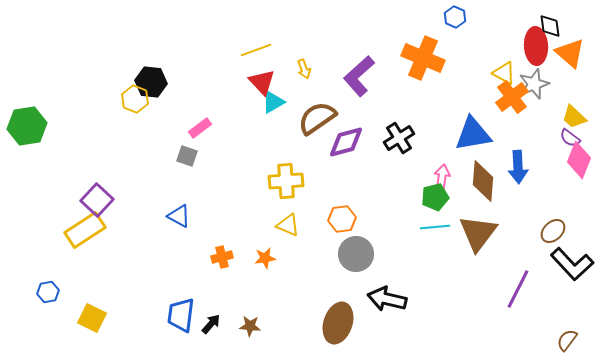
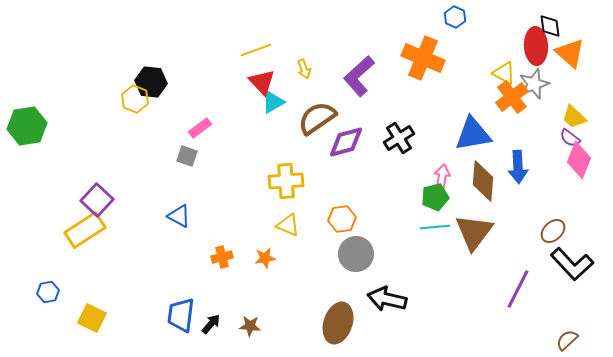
brown triangle at (478, 233): moved 4 px left, 1 px up
brown semicircle at (567, 340): rotated 10 degrees clockwise
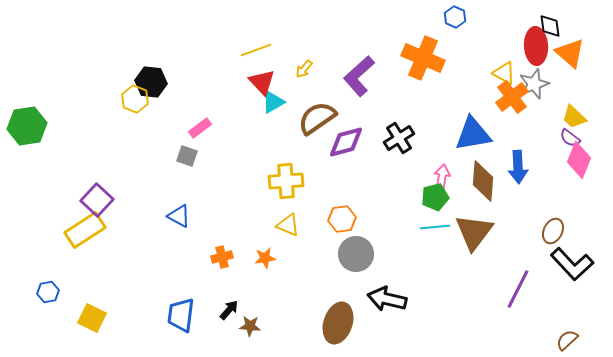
yellow arrow at (304, 69): rotated 60 degrees clockwise
brown ellipse at (553, 231): rotated 20 degrees counterclockwise
black arrow at (211, 324): moved 18 px right, 14 px up
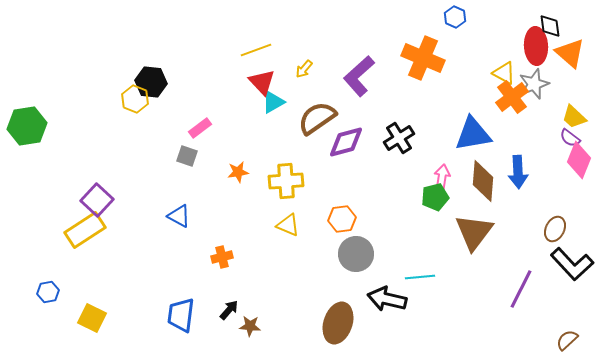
blue arrow at (518, 167): moved 5 px down
cyan line at (435, 227): moved 15 px left, 50 px down
brown ellipse at (553, 231): moved 2 px right, 2 px up
orange star at (265, 258): moved 27 px left, 86 px up
purple line at (518, 289): moved 3 px right
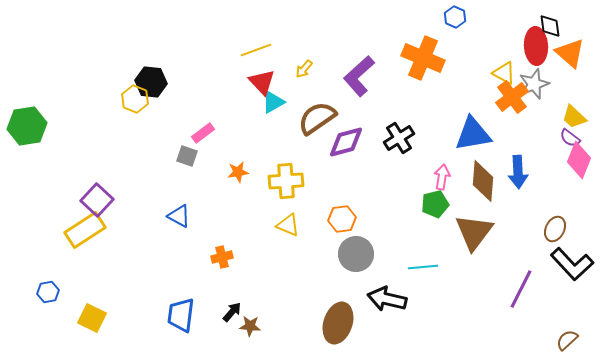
pink rectangle at (200, 128): moved 3 px right, 5 px down
green pentagon at (435, 197): moved 7 px down
cyan line at (420, 277): moved 3 px right, 10 px up
black arrow at (229, 310): moved 3 px right, 2 px down
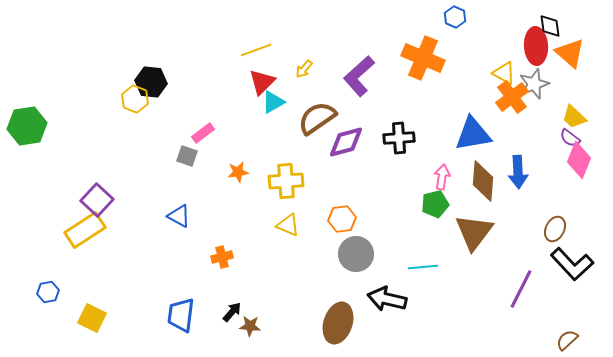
red triangle at (262, 82): rotated 28 degrees clockwise
black cross at (399, 138): rotated 28 degrees clockwise
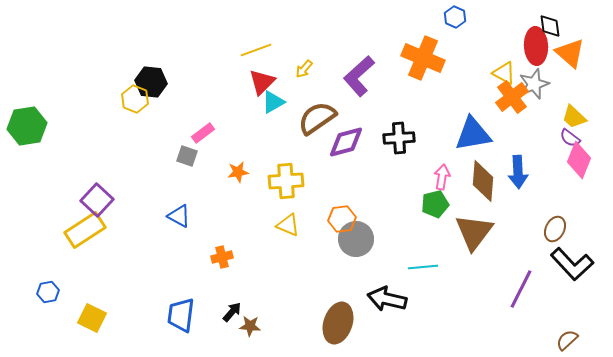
gray circle at (356, 254): moved 15 px up
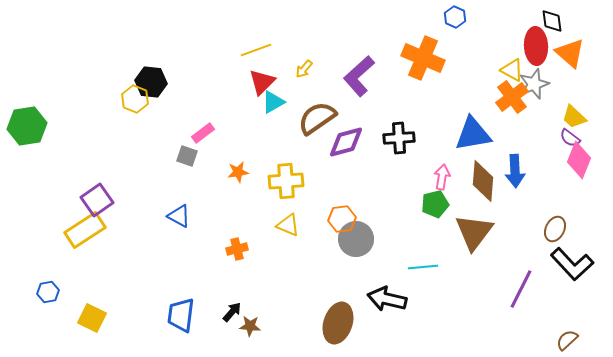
black diamond at (550, 26): moved 2 px right, 5 px up
yellow triangle at (504, 73): moved 8 px right, 3 px up
blue arrow at (518, 172): moved 3 px left, 1 px up
purple square at (97, 200): rotated 12 degrees clockwise
orange cross at (222, 257): moved 15 px right, 8 px up
